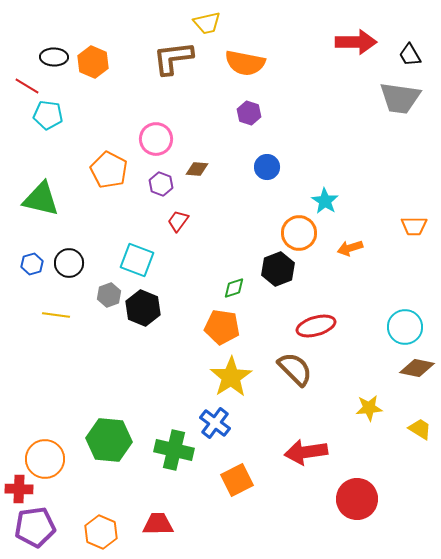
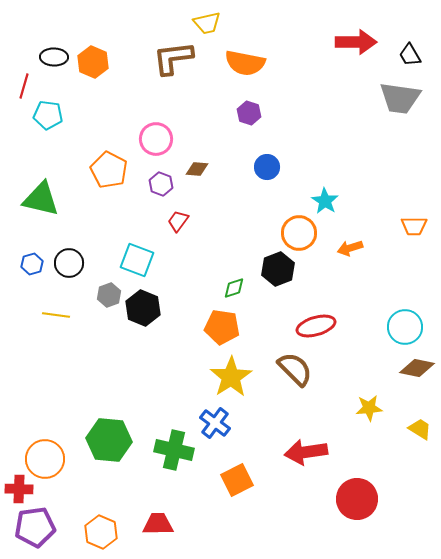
red line at (27, 86): moved 3 px left; rotated 75 degrees clockwise
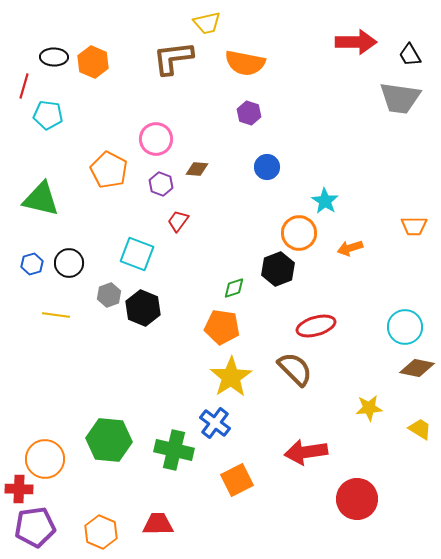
cyan square at (137, 260): moved 6 px up
